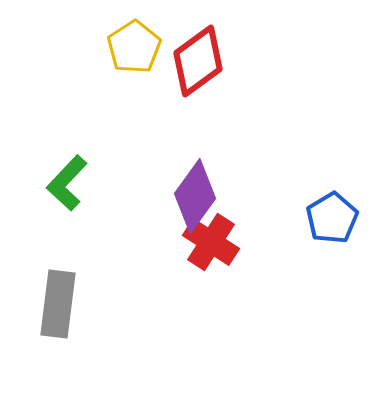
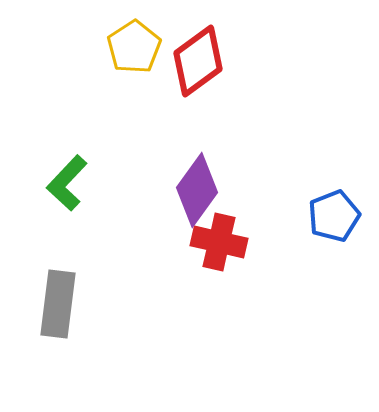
purple diamond: moved 2 px right, 6 px up
blue pentagon: moved 2 px right, 2 px up; rotated 9 degrees clockwise
red cross: moved 8 px right; rotated 20 degrees counterclockwise
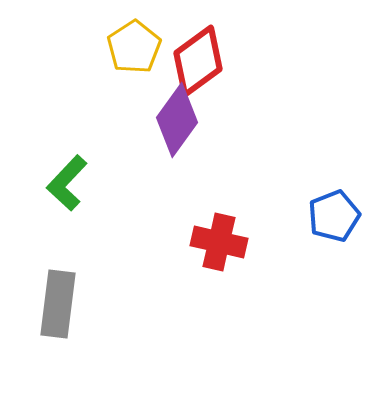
purple diamond: moved 20 px left, 70 px up
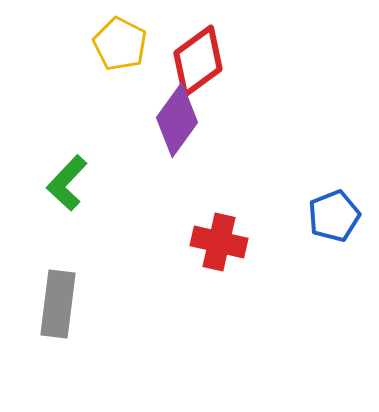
yellow pentagon: moved 14 px left, 3 px up; rotated 12 degrees counterclockwise
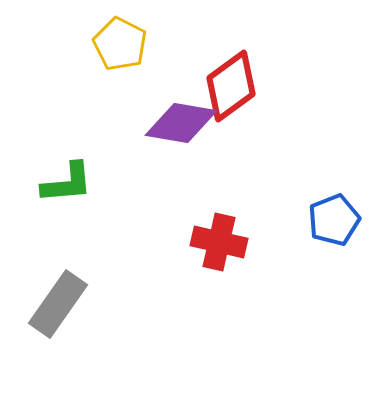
red diamond: moved 33 px right, 25 px down
purple diamond: moved 4 px right, 3 px down; rotated 64 degrees clockwise
green L-shape: rotated 138 degrees counterclockwise
blue pentagon: moved 4 px down
gray rectangle: rotated 28 degrees clockwise
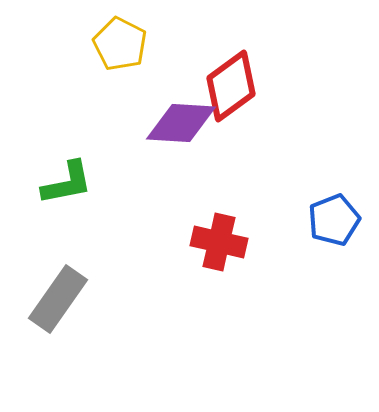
purple diamond: rotated 6 degrees counterclockwise
green L-shape: rotated 6 degrees counterclockwise
gray rectangle: moved 5 px up
